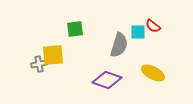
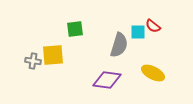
gray cross: moved 6 px left, 3 px up; rotated 21 degrees clockwise
purple diamond: rotated 12 degrees counterclockwise
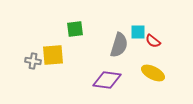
red semicircle: moved 15 px down
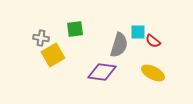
yellow square: rotated 25 degrees counterclockwise
gray cross: moved 8 px right, 23 px up
purple diamond: moved 5 px left, 8 px up
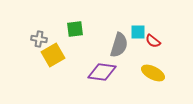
gray cross: moved 2 px left, 1 px down
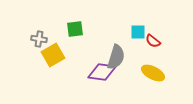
gray semicircle: moved 3 px left, 12 px down
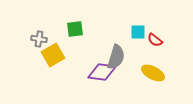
red semicircle: moved 2 px right, 1 px up
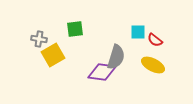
yellow ellipse: moved 8 px up
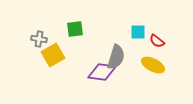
red semicircle: moved 2 px right, 1 px down
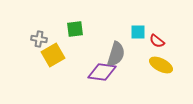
gray semicircle: moved 3 px up
yellow ellipse: moved 8 px right
